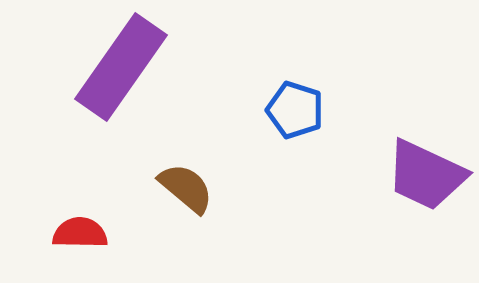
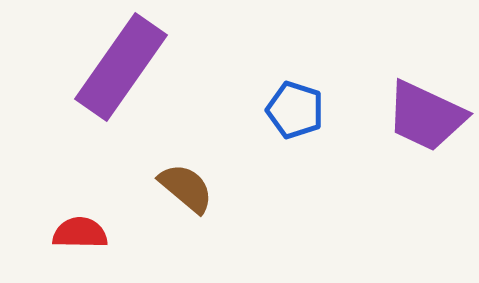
purple trapezoid: moved 59 px up
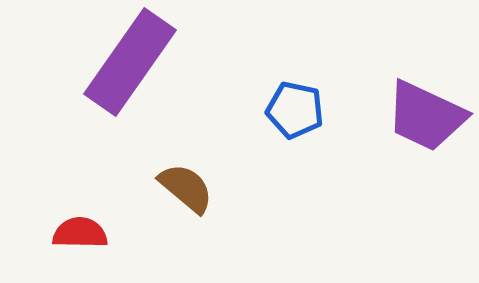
purple rectangle: moved 9 px right, 5 px up
blue pentagon: rotated 6 degrees counterclockwise
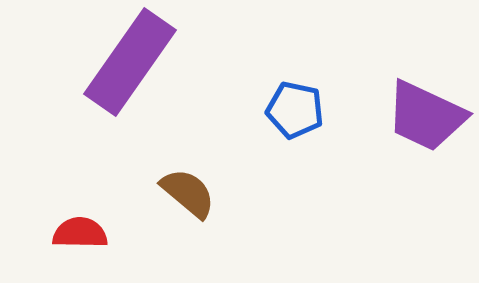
brown semicircle: moved 2 px right, 5 px down
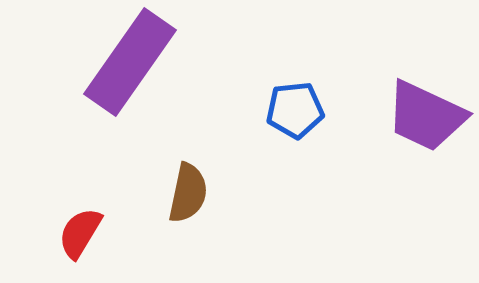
blue pentagon: rotated 18 degrees counterclockwise
brown semicircle: rotated 62 degrees clockwise
red semicircle: rotated 60 degrees counterclockwise
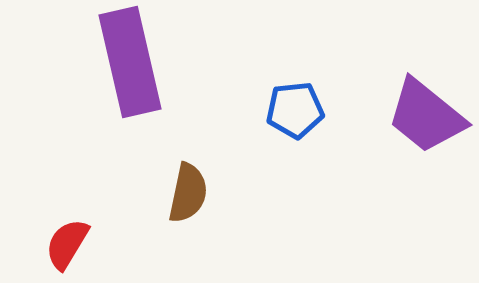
purple rectangle: rotated 48 degrees counterclockwise
purple trapezoid: rotated 14 degrees clockwise
red semicircle: moved 13 px left, 11 px down
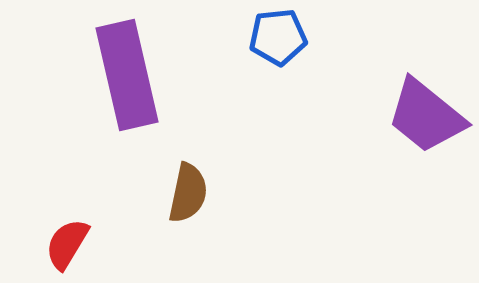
purple rectangle: moved 3 px left, 13 px down
blue pentagon: moved 17 px left, 73 px up
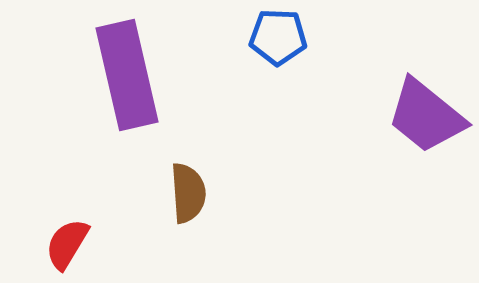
blue pentagon: rotated 8 degrees clockwise
brown semicircle: rotated 16 degrees counterclockwise
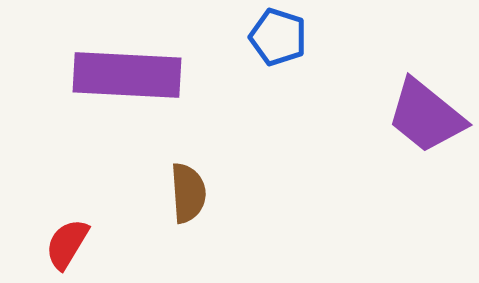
blue pentagon: rotated 16 degrees clockwise
purple rectangle: rotated 74 degrees counterclockwise
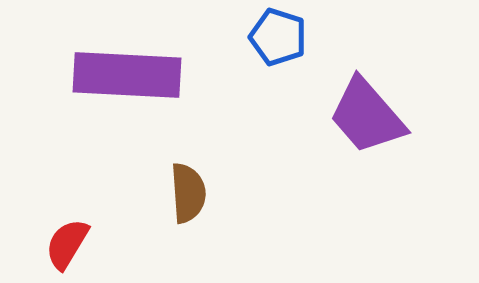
purple trapezoid: moved 59 px left; rotated 10 degrees clockwise
